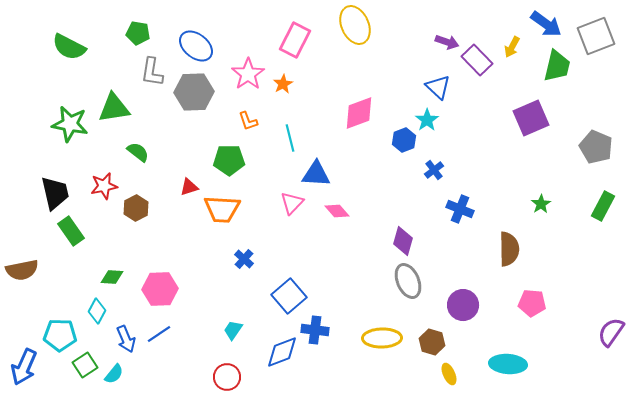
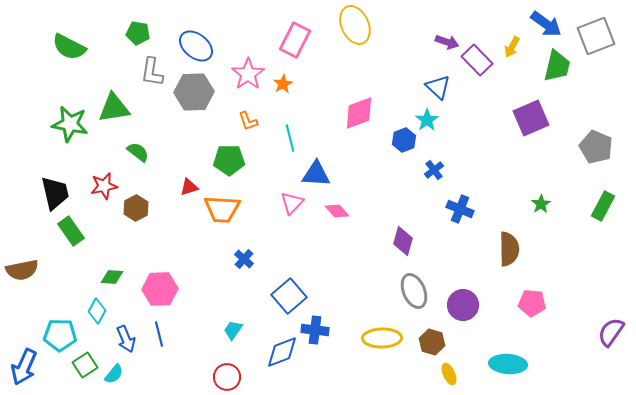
gray ellipse at (408, 281): moved 6 px right, 10 px down
blue line at (159, 334): rotated 70 degrees counterclockwise
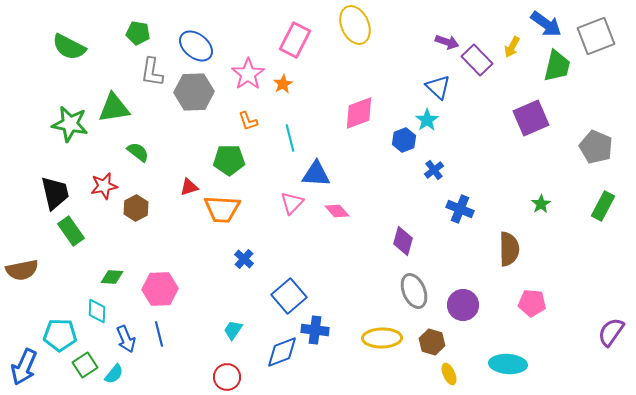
cyan diamond at (97, 311): rotated 25 degrees counterclockwise
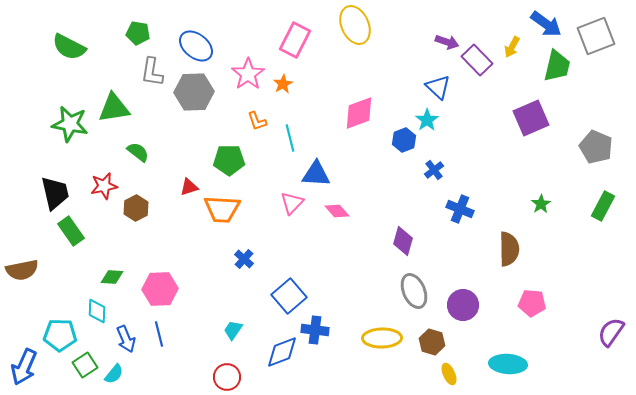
orange L-shape at (248, 121): moved 9 px right
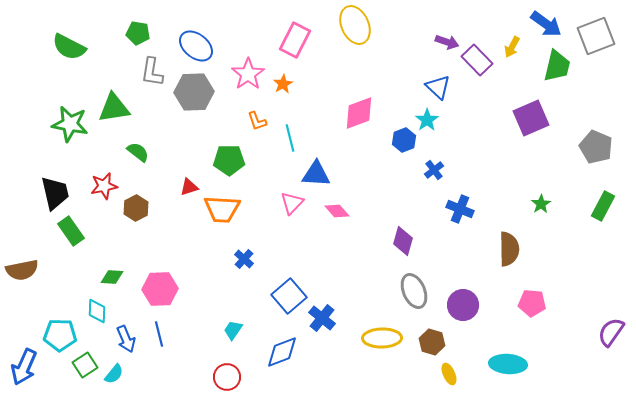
blue cross at (315, 330): moved 7 px right, 12 px up; rotated 32 degrees clockwise
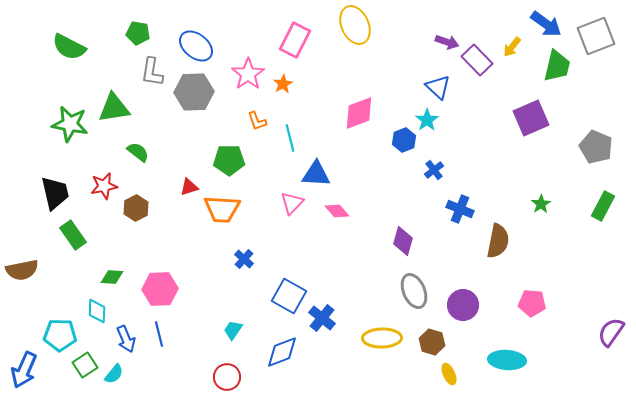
yellow arrow at (512, 47): rotated 10 degrees clockwise
green rectangle at (71, 231): moved 2 px right, 4 px down
brown semicircle at (509, 249): moved 11 px left, 8 px up; rotated 12 degrees clockwise
blue square at (289, 296): rotated 20 degrees counterclockwise
cyan ellipse at (508, 364): moved 1 px left, 4 px up
blue arrow at (24, 367): moved 3 px down
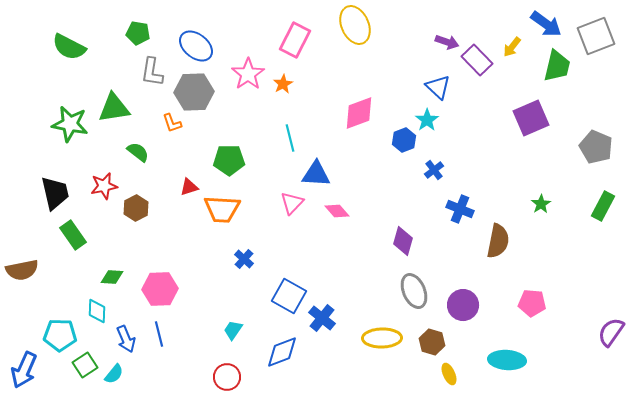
orange L-shape at (257, 121): moved 85 px left, 2 px down
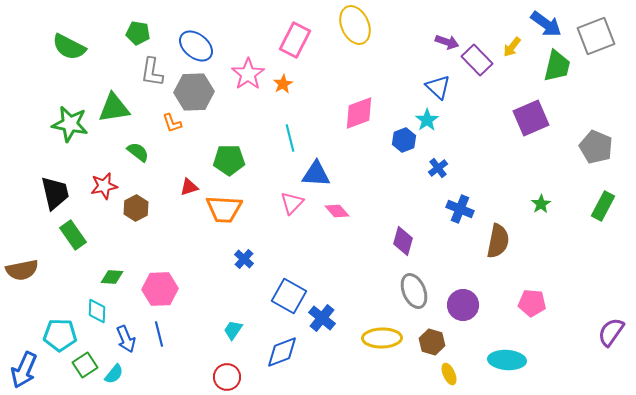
blue cross at (434, 170): moved 4 px right, 2 px up
orange trapezoid at (222, 209): moved 2 px right
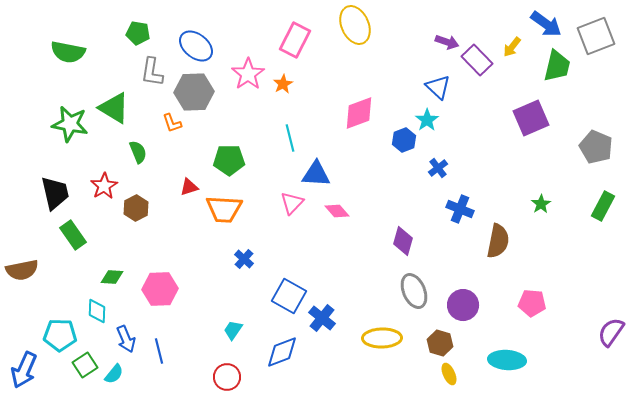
green semicircle at (69, 47): moved 1 px left, 5 px down; rotated 16 degrees counterclockwise
green triangle at (114, 108): rotated 40 degrees clockwise
green semicircle at (138, 152): rotated 30 degrees clockwise
red star at (104, 186): rotated 20 degrees counterclockwise
blue line at (159, 334): moved 17 px down
brown hexagon at (432, 342): moved 8 px right, 1 px down
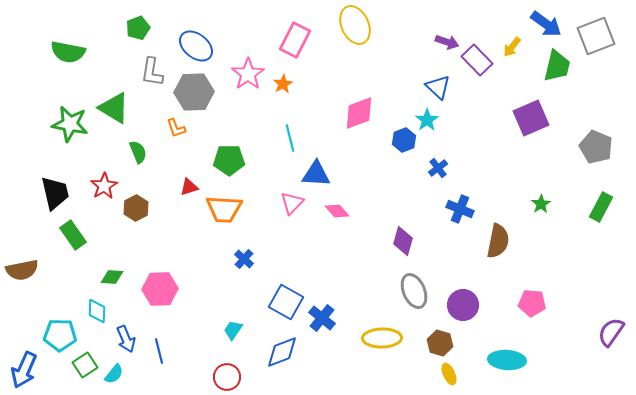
green pentagon at (138, 33): moved 5 px up; rotated 30 degrees counterclockwise
orange L-shape at (172, 123): moved 4 px right, 5 px down
green rectangle at (603, 206): moved 2 px left, 1 px down
blue square at (289, 296): moved 3 px left, 6 px down
